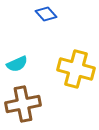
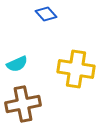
yellow cross: rotated 6 degrees counterclockwise
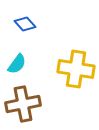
blue diamond: moved 21 px left, 10 px down
cyan semicircle: rotated 30 degrees counterclockwise
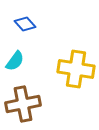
cyan semicircle: moved 2 px left, 3 px up
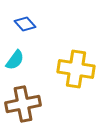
cyan semicircle: moved 1 px up
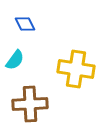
blue diamond: rotated 15 degrees clockwise
brown cross: moved 7 px right; rotated 8 degrees clockwise
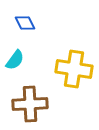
blue diamond: moved 1 px up
yellow cross: moved 2 px left
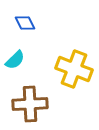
cyan semicircle: rotated 10 degrees clockwise
yellow cross: rotated 12 degrees clockwise
